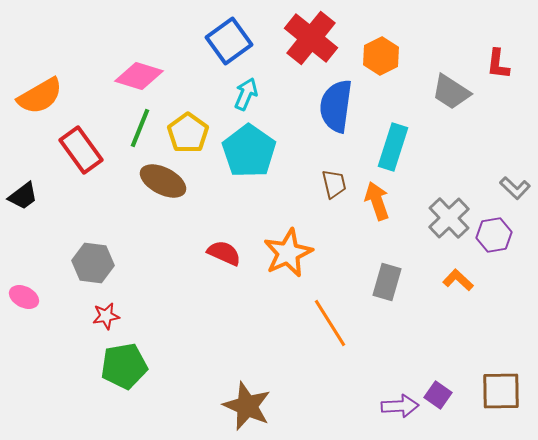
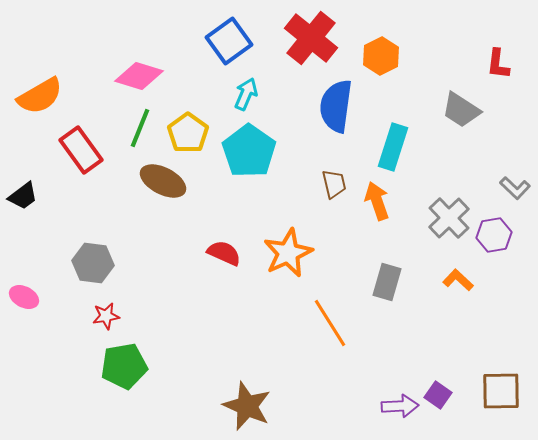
gray trapezoid: moved 10 px right, 18 px down
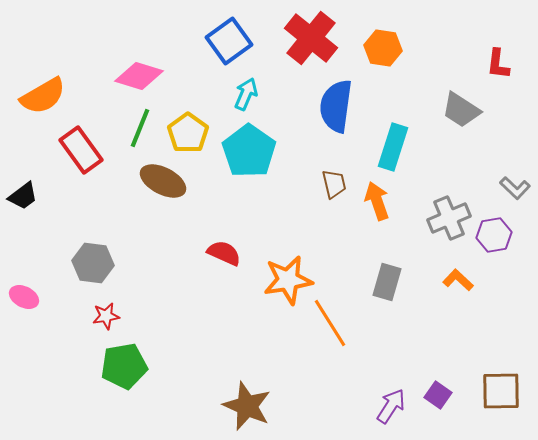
orange hexagon: moved 2 px right, 8 px up; rotated 24 degrees counterclockwise
orange semicircle: moved 3 px right
gray cross: rotated 21 degrees clockwise
orange star: moved 27 px down; rotated 15 degrees clockwise
purple arrow: moved 9 px left; rotated 54 degrees counterclockwise
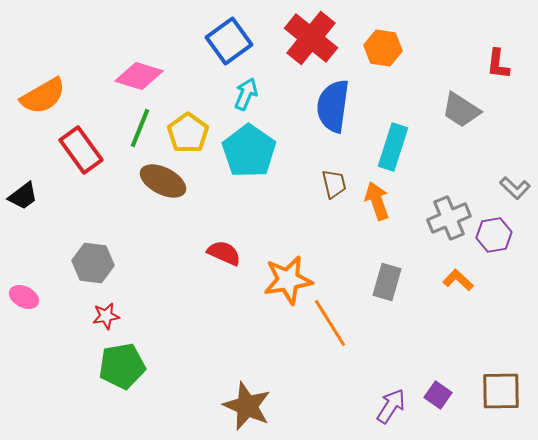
blue semicircle: moved 3 px left
green pentagon: moved 2 px left
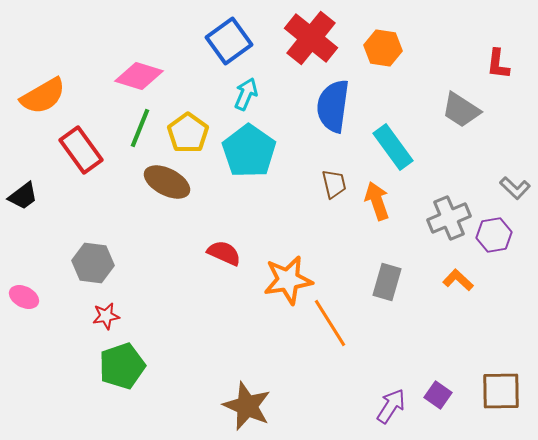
cyan rectangle: rotated 54 degrees counterclockwise
brown ellipse: moved 4 px right, 1 px down
green pentagon: rotated 9 degrees counterclockwise
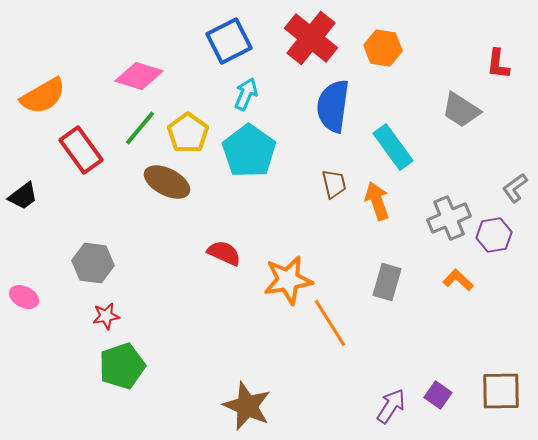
blue square: rotated 9 degrees clockwise
green line: rotated 18 degrees clockwise
gray L-shape: rotated 100 degrees clockwise
